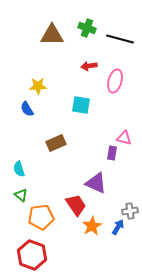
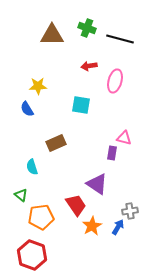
cyan semicircle: moved 13 px right, 2 px up
purple triangle: moved 1 px right, 1 px down; rotated 10 degrees clockwise
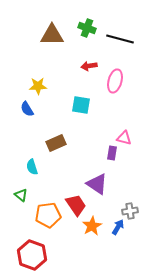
orange pentagon: moved 7 px right, 2 px up
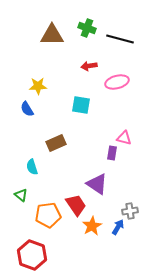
pink ellipse: moved 2 px right, 1 px down; rotated 60 degrees clockwise
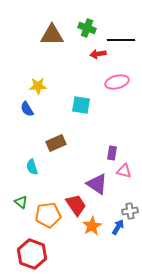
black line: moved 1 px right, 1 px down; rotated 16 degrees counterclockwise
red arrow: moved 9 px right, 12 px up
pink triangle: moved 33 px down
green triangle: moved 7 px down
red hexagon: moved 1 px up
